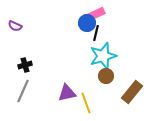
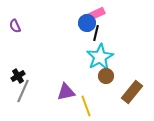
purple semicircle: rotated 40 degrees clockwise
cyan star: moved 3 px left, 1 px down; rotated 12 degrees counterclockwise
black cross: moved 7 px left, 11 px down; rotated 16 degrees counterclockwise
purple triangle: moved 1 px left, 1 px up
yellow line: moved 3 px down
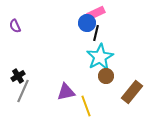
pink rectangle: moved 1 px up
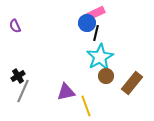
brown rectangle: moved 9 px up
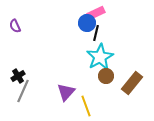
purple triangle: rotated 36 degrees counterclockwise
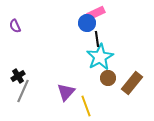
black line: moved 1 px right, 6 px down; rotated 21 degrees counterclockwise
brown circle: moved 2 px right, 2 px down
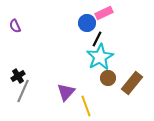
pink rectangle: moved 8 px right
black line: rotated 35 degrees clockwise
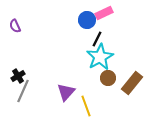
blue circle: moved 3 px up
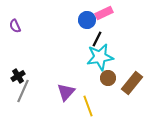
cyan star: rotated 20 degrees clockwise
yellow line: moved 2 px right
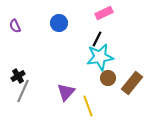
blue circle: moved 28 px left, 3 px down
